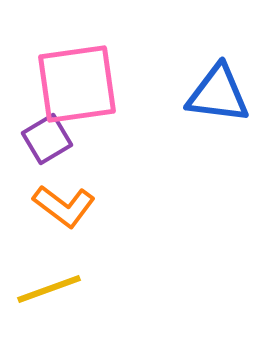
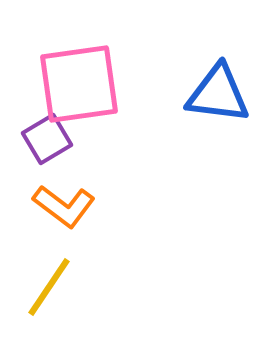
pink square: moved 2 px right
yellow line: moved 2 px up; rotated 36 degrees counterclockwise
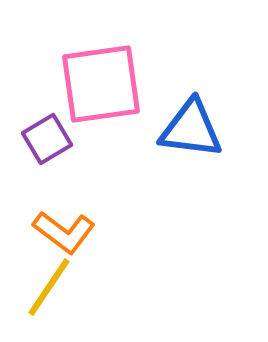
pink square: moved 22 px right
blue triangle: moved 27 px left, 35 px down
orange L-shape: moved 26 px down
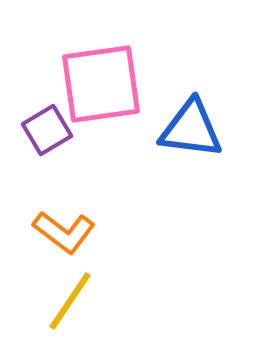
purple square: moved 9 px up
yellow line: moved 21 px right, 14 px down
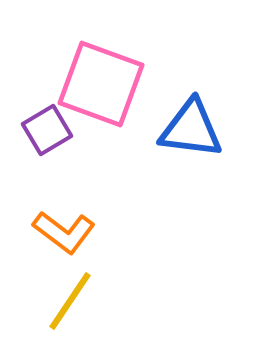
pink square: rotated 28 degrees clockwise
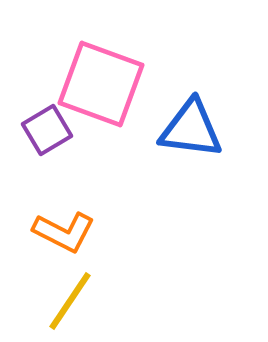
orange L-shape: rotated 10 degrees counterclockwise
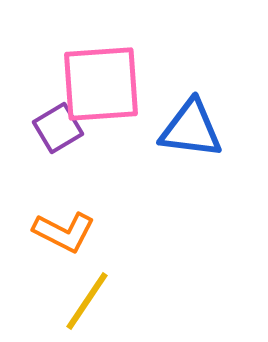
pink square: rotated 24 degrees counterclockwise
purple square: moved 11 px right, 2 px up
yellow line: moved 17 px right
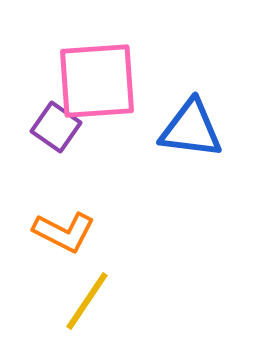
pink square: moved 4 px left, 3 px up
purple square: moved 2 px left, 1 px up; rotated 24 degrees counterclockwise
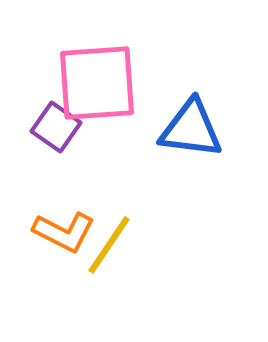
pink square: moved 2 px down
yellow line: moved 22 px right, 56 px up
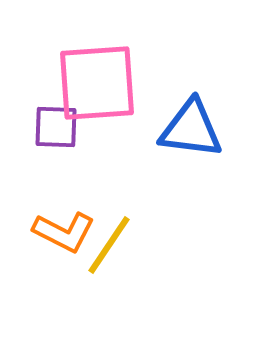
purple square: rotated 33 degrees counterclockwise
